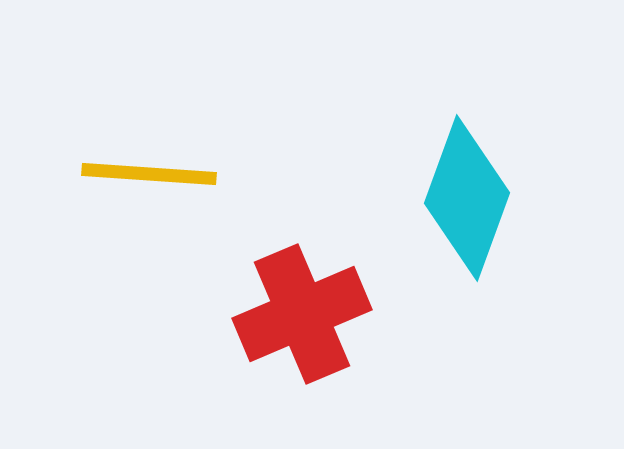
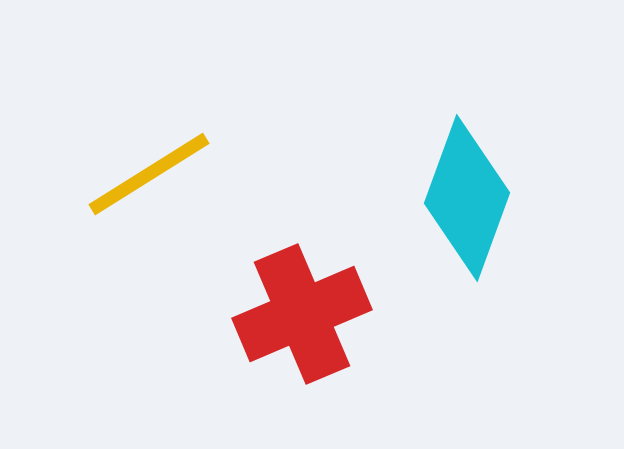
yellow line: rotated 36 degrees counterclockwise
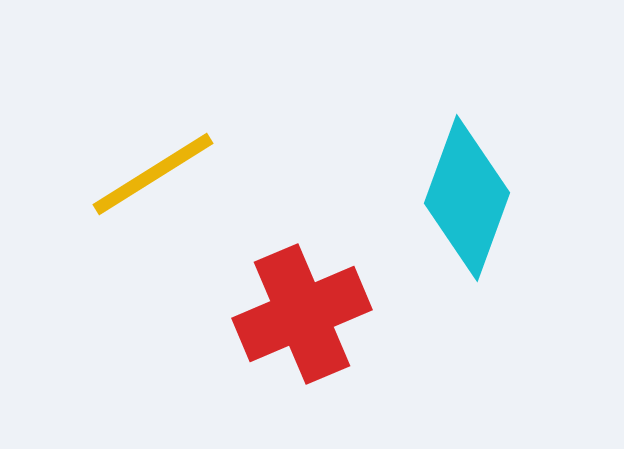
yellow line: moved 4 px right
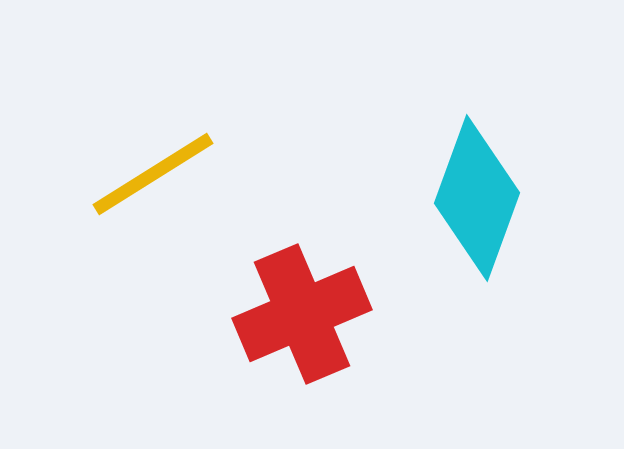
cyan diamond: moved 10 px right
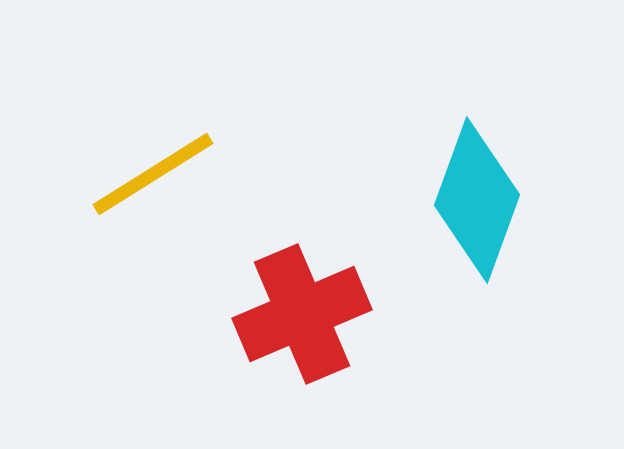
cyan diamond: moved 2 px down
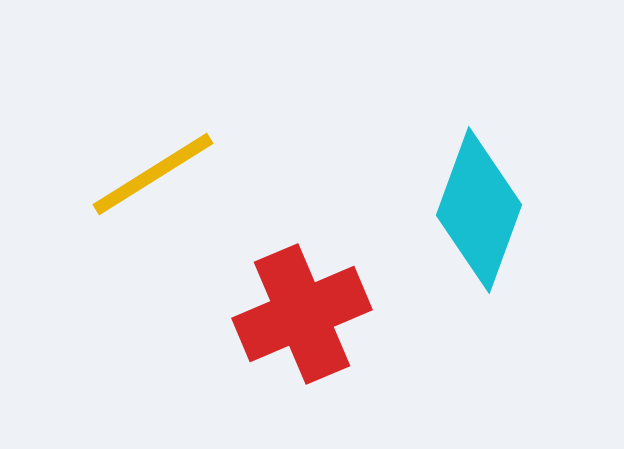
cyan diamond: moved 2 px right, 10 px down
